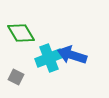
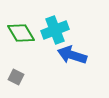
cyan cross: moved 6 px right, 28 px up
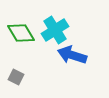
cyan cross: rotated 12 degrees counterclockwise
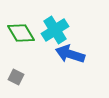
blue arrow: moved 2 px left, 1 px up
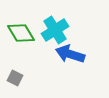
gray square: moved 1 px left, 1 px down
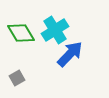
blue arrow: rotated 116 degrees clockwise
gray square: moved 2 px right; rotated 35 degrees clockwise
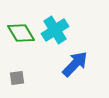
blue arrow: moved 5 px right, 10 px down
gray square: rotated 21 degrees clockwise
